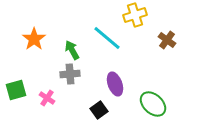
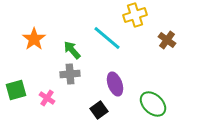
green arrow: rotated 12 degrees counterclockwise
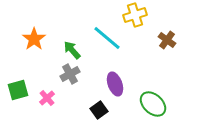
gray cross: rotated 24 degrees counterclockwise
green square: moved 2 px right
pink cross: rotated 14 degrees clockwise
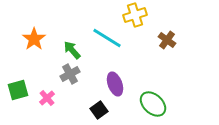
cyan line: rotated 8 degrees counterclockwise
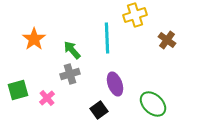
cyan line: rotated 56 degrees clockwise
gray cross: rotated 12 degrees clockwise
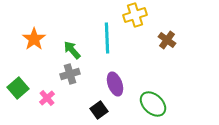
green square: moved 2 px up; rotated 25 degrees counterclockwise
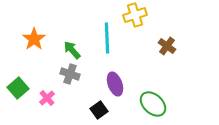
brown cross: moved 6 px down
gray cross: rotated 36 degrees clockwise
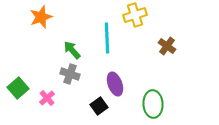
orange star: moved 7 px right, 22 px up; rotated 15 degrees clockwise
green ellipse: rotated 44 degrees clockwise
black square: moved 4 px up
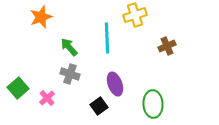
brown cross: rotated 30 degrees clockwise
green arrow: moved 3 px left, 3 px up
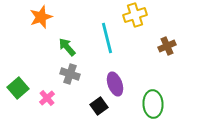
cyan line: rotated 12 degrees counterclockwise
green arrow: moved 2 px left
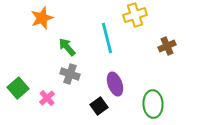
orange star: moved 1 px right, 1 px down
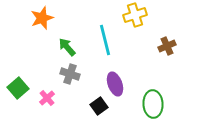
cyan line: moved 2 px left, 2 px down
